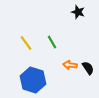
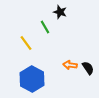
black star: moved 18 px left
green line: moved 7 px left, 15 px up
blue hexagon: moved 1 px left, 1 px up; rotated 10 degrees clockwise
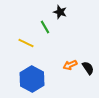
yellow line: rotated 28 degrees counterclockwise
orange arrow: rotated 32 degrees counterclockwise
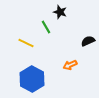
green line: moved 1 px right
black semicircle: moved 27 px up; rotated 80 degrees counterclockwise
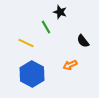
black semicircle: moved 5 px left; rotated 104 degrees counterclockwise
blue hexagon: moved 5 px up
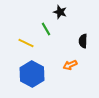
green line: moved 2 px down
black semicircle: rotated 40 degrees clockwise
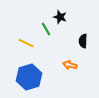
black star: moved 5 px down
orange arrow: rotated 40 degrees clockwise
blue hexagon: moved 3 px left, 3 px down; rotated 15 degrees clockwise
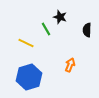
black semicircle: moved 4 px right, 11 px up
orange arrow: rotated 96 degrees clockwise
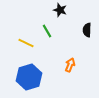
black star: moved 7 px up
green line: moved 1 px right, 2 px down
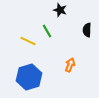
yellow line: moved 2 px right, 2 px up
